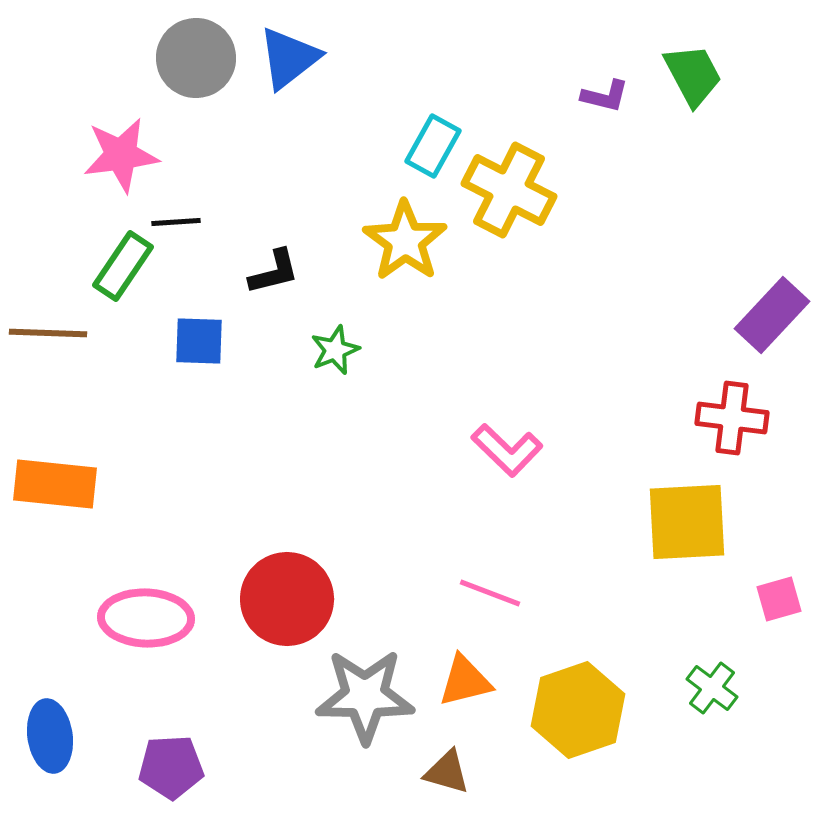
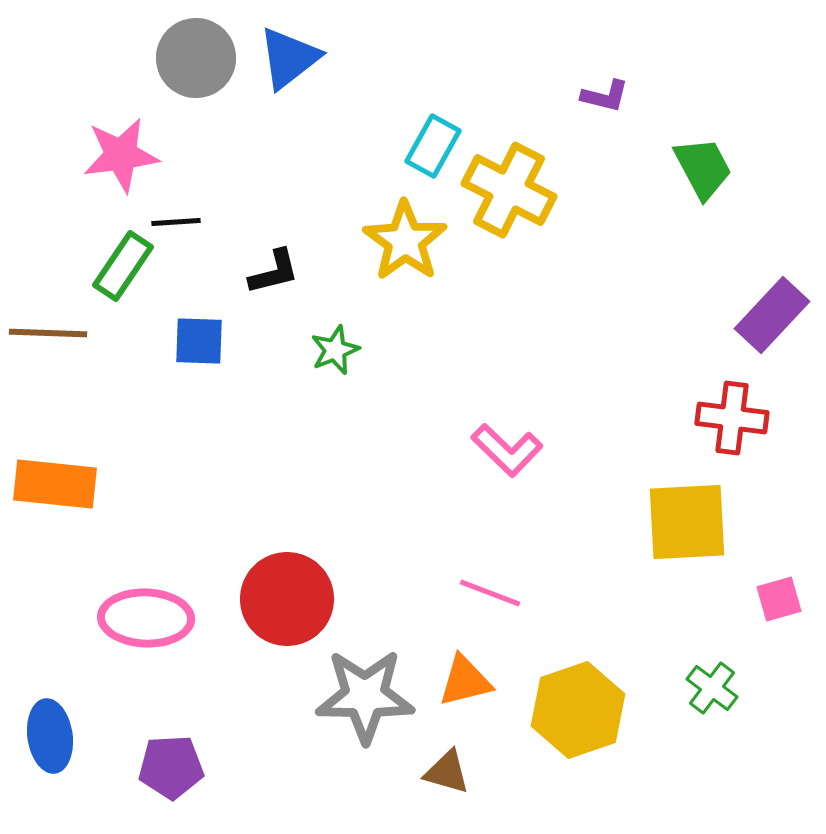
green trapezoid: moved 10 px right, 93 px down
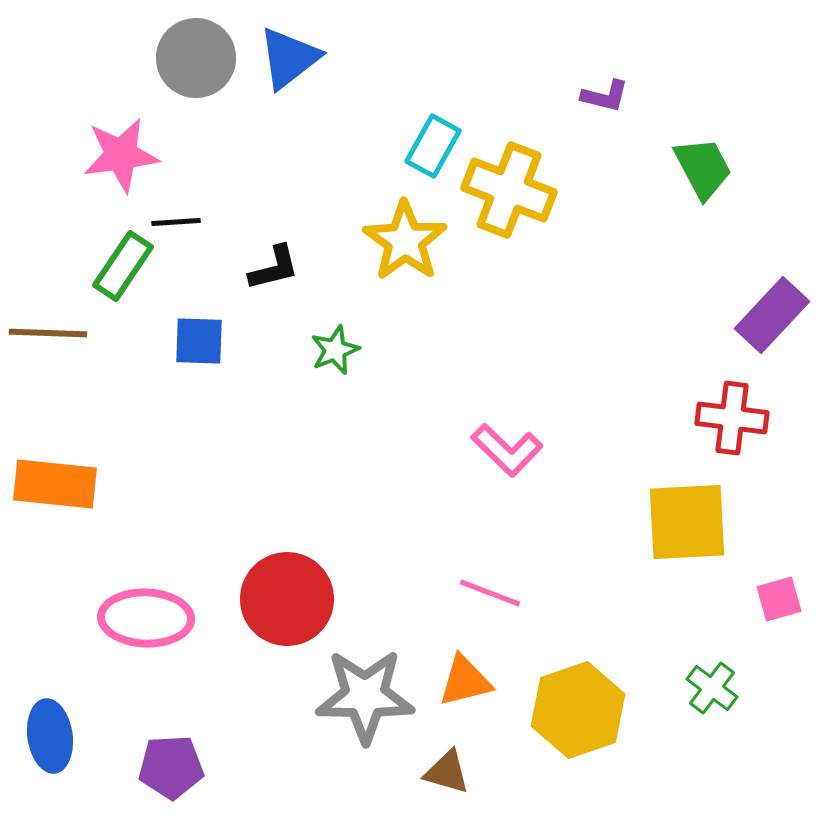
yellow cross: rotated 6 degrees counterclockwise
black L-shape: moved 4 px up
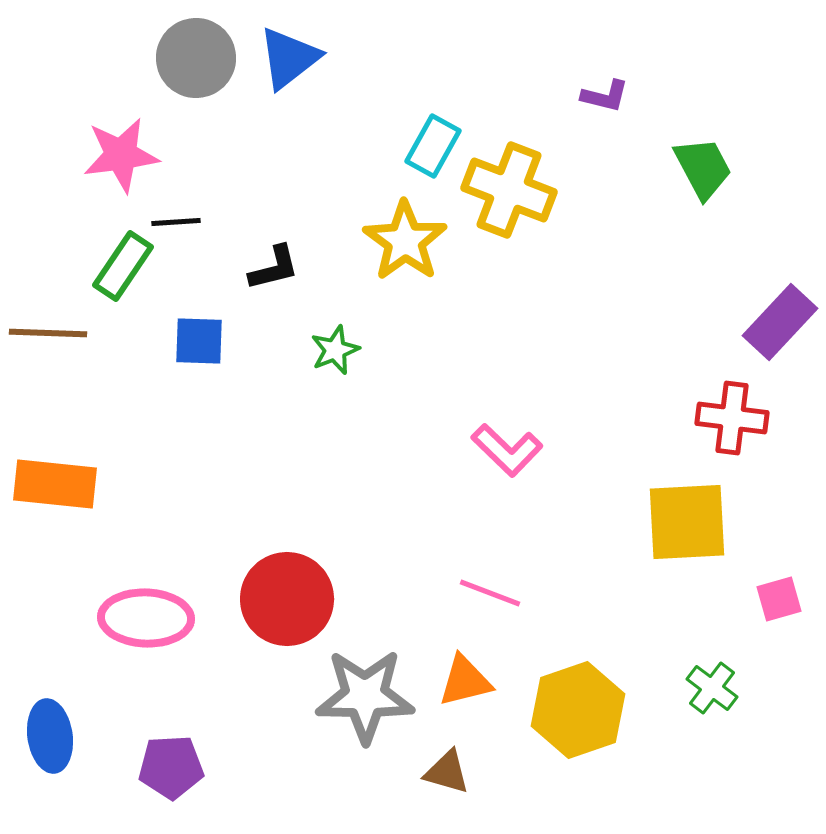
purple rectangle: moved 8 px right, 7 px down
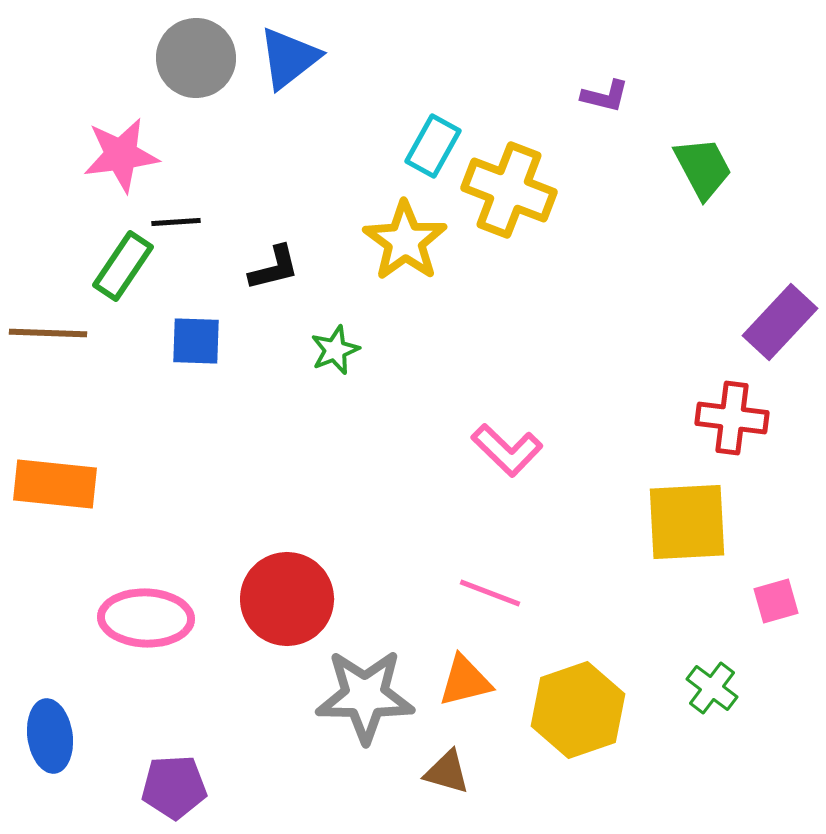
blue square: moved 3 px left
pink square: moved 3 px left, 2 px down
purple pentagon: moved 3 px right, 20 px down
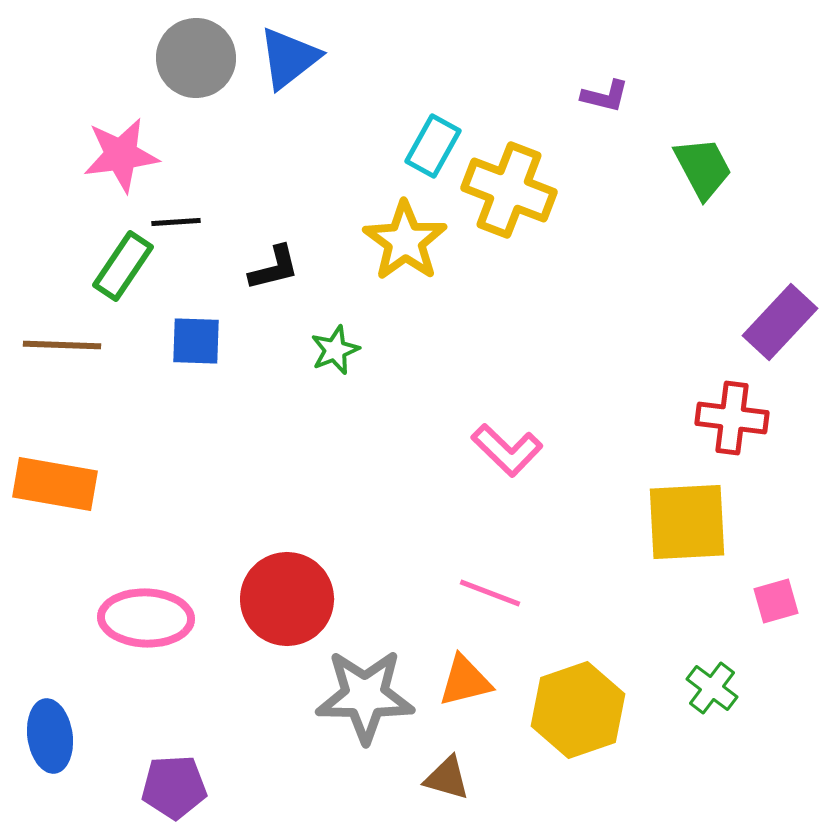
brown line: moved 14 px right, 12 px down
orange rectangle: rotated 4 degrees clockwise
brown triangle: moved 6 px down
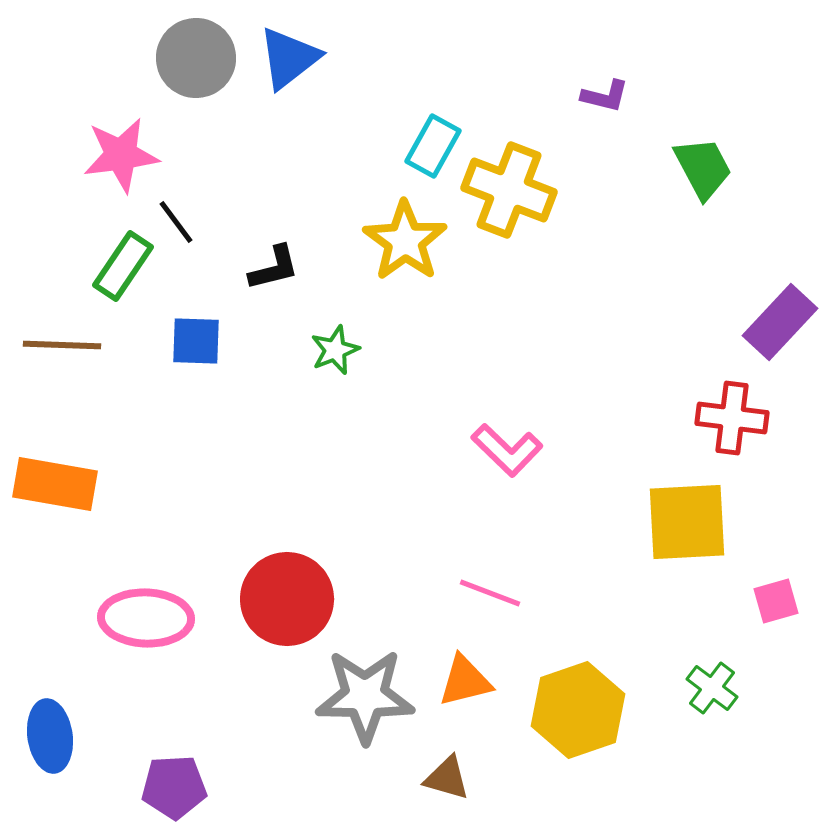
black line: rotated 57 degrees clockwise
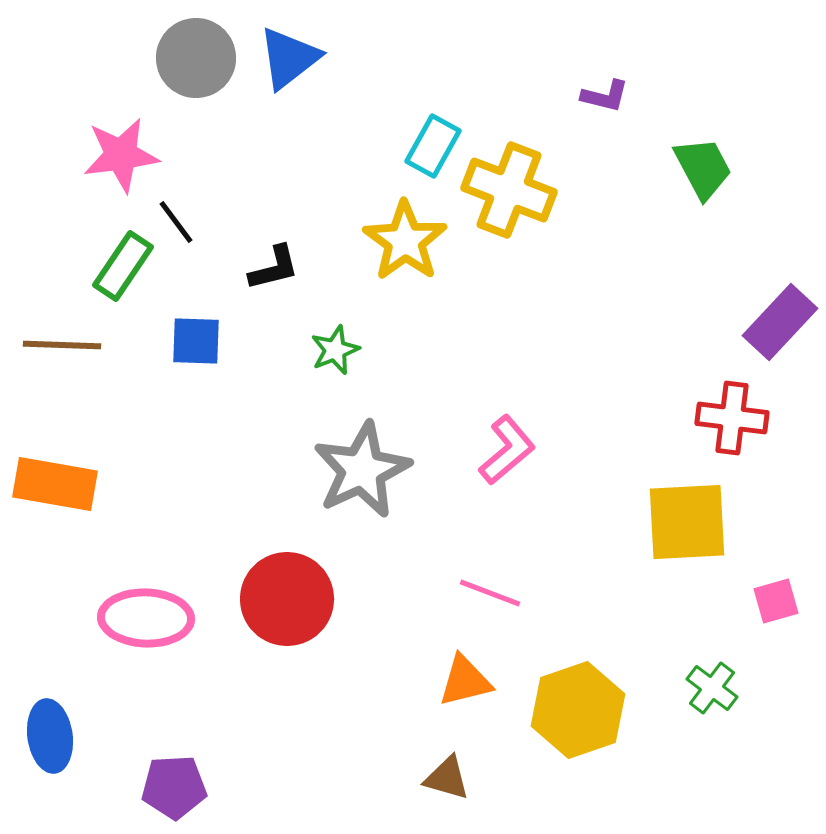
pink L-shape: rotated 84 degrees counterclockwise
gray star: moved 3 px left, 226 px up; rotated 26 degrees counterclockwise
